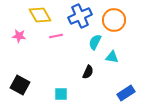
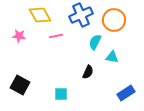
blue cross: moved 1 px right, 1 px up
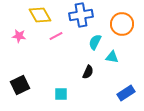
blue cross: rotated 15 degrees clockwise
orange circle: moved 8 px right, 4 px down
pink line: rotated 16 degrees counterclockwise
black square: rotated 36 degrees clockwise
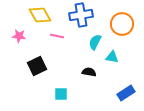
pink line: moved 1 px right; rotated 40 degrees clockwise
black semicircle: moved 1 px right; rotated 104 degrees counterclockwise
black square: moved 17 px right, 19 px up
